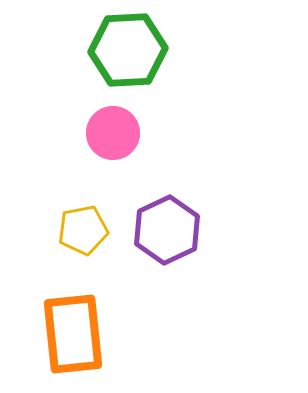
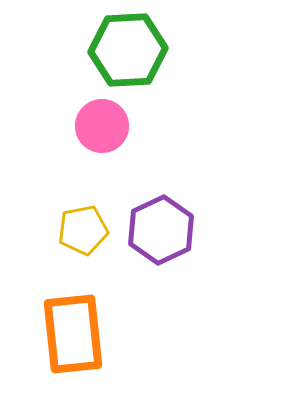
pink circle: moved 11 px left, 7 px up
purple hexagon: moved 6 px left
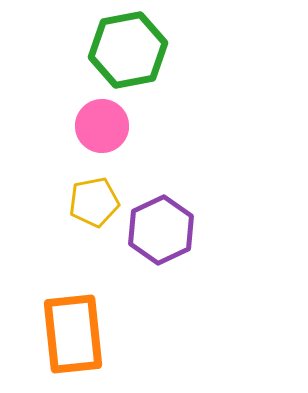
green hexagon: rotated 8 degrees counterclockwise
yellow pentagon: moved 11 px right, 28 px up
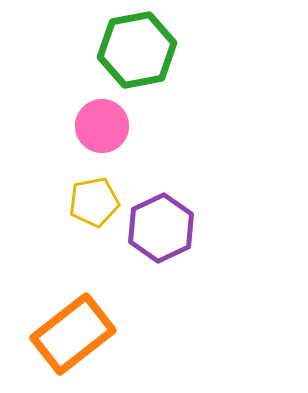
green hexagon: moved 9 px right
purple hexagon: moved 2 px up
orange rectangle: rotated 58 degrees clockwise
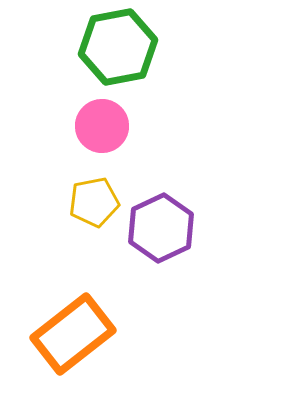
green hexagon: moved 19 px left, 3 px up
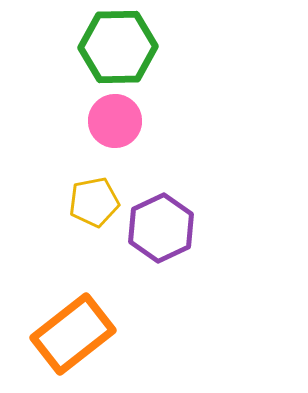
green hexagon: rotated 10 degrees clockwise
pink circle: moved 13 px right, 5 px up
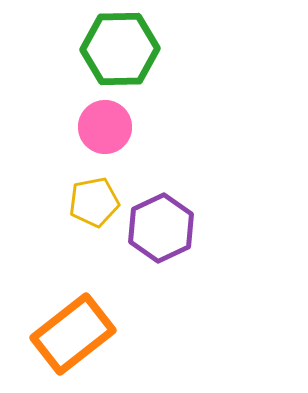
green hexagon: moved 2 px right, 2 px down
pink circle: moved 10 px left, 6 px down
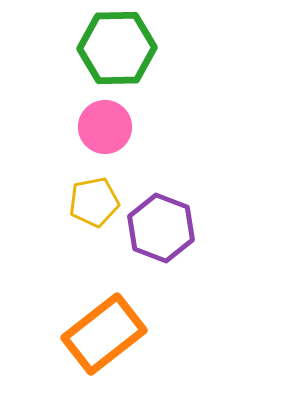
green hexagon: moved 3 px left, 1 px up
purple hexagon: rotated 14 degrees counterclockwise
orange rectangle: moved 31 px right
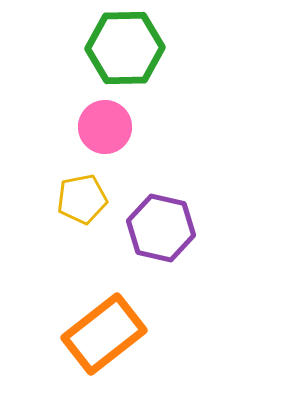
green hexagon: moved 8 px right
yellow pentagon: moved 12 px left, 3 px up
purple hexagon: rotated 8 degrees counterclockwise
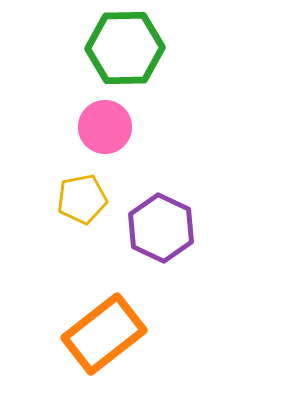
purple hexagon: rotated 12 degrees clockwise
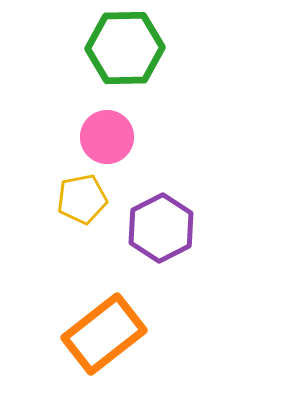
pink circle: moved 2 px right, 10 px down
purple hexagon: rotated 8 degrees clockwise
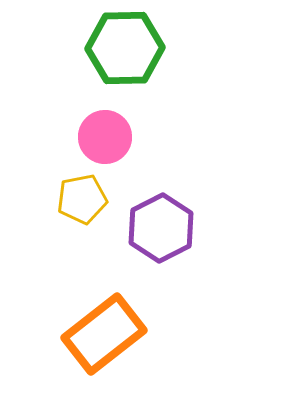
pink circle: moved 2 px left
